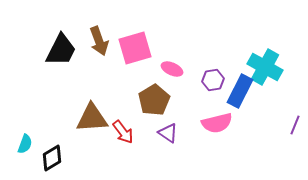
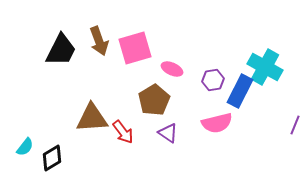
cyan semicircle: moved 3 px down; rotated 18 degrees clockwise
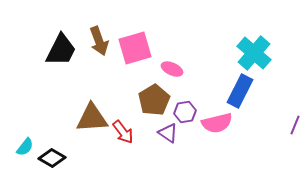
cyan cross: moved 11 px left, 14 px up; rotated 12 degrees clockwise
purple hexagon: moved 28 px left, 32 px down
black diamond: rotated 60 degrees clockwise
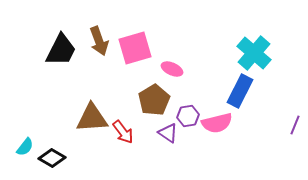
purple hexagon: moved 3 px right, 4 px down
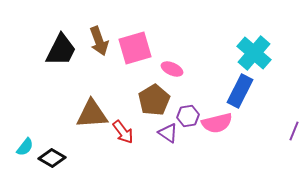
brown triangle: moved 4 px up
purple line: moved 1 px left, 6 px down
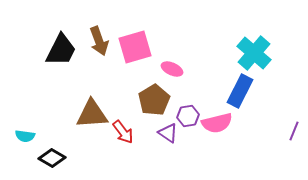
pink square: moved 1 px up
cyan semicircle: moved 11 px up; rotated 60 degrees clockwise
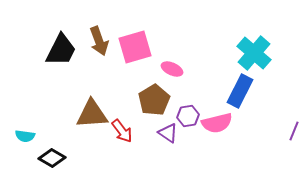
red arrow: moved 1 px left, 1 px up
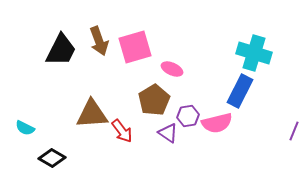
cyan cross: rotated 24 degrees counterclockwise
cyan semicircle: moved 8 px up; rotated 18 degrees clockwise
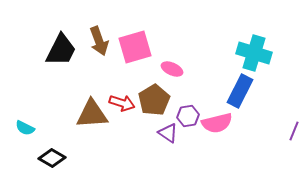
red arrow: moved 28 px up; rotated 35 degrees counterclockwise
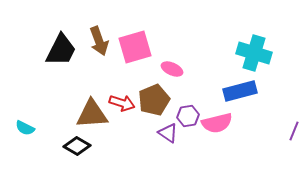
blue rectangle: rotated 48 degrees clockwise
brown pentagon: rotated 8 degrees clockwise
black diamond: moved 25 px right, 12 px up
